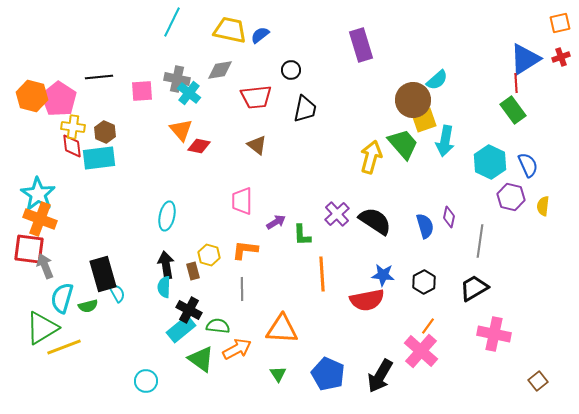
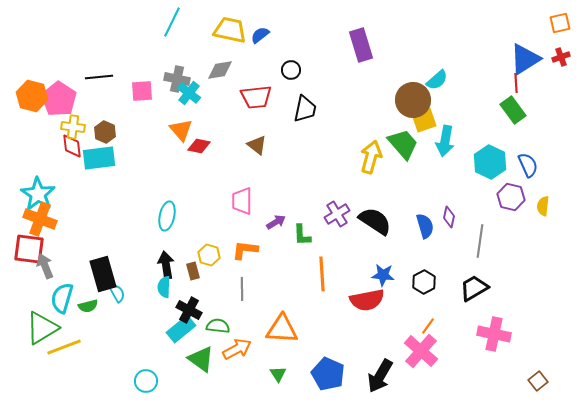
purple cross at (337, 214): rotated 10 degrees clockwise
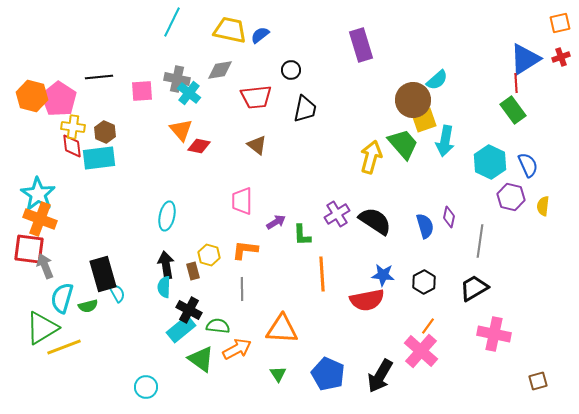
cyan circle at (146, 381): moved 6 px down
brown square at (538, 381): rotated 24 degrees clockwise
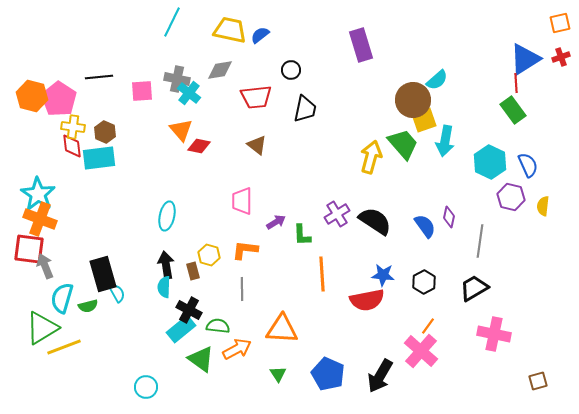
blue semicircle at (425, 226): rotated 20 degrees counterclockwise
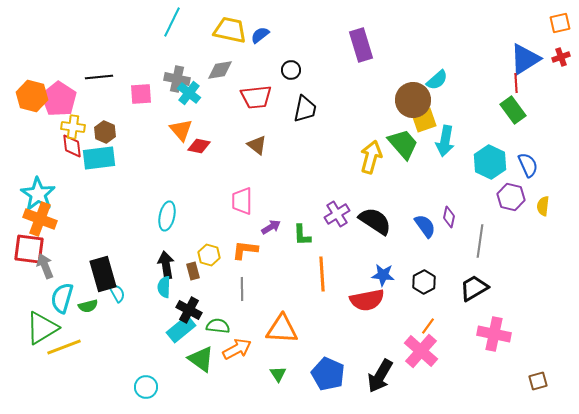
pink square at (142, 91): moved 1 px left, 3 px down
purple arrow at (276, 222): moved 5 px left, 5 px down
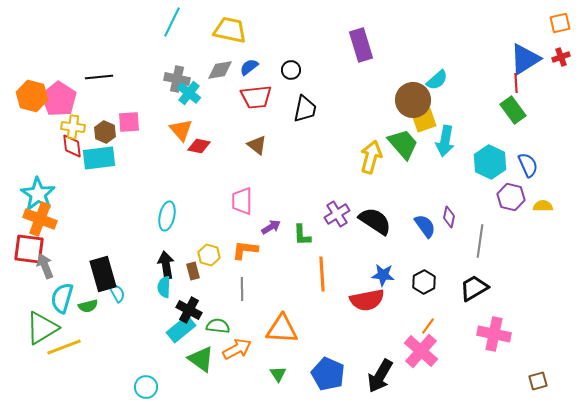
blue semicircle at (260, 35): moved 11 px left, 32 px down
pink square at (141, 94): moved 12 px left, 28 px down
yellow semicircle at (543, 206): rotated 84 degrees clockwise
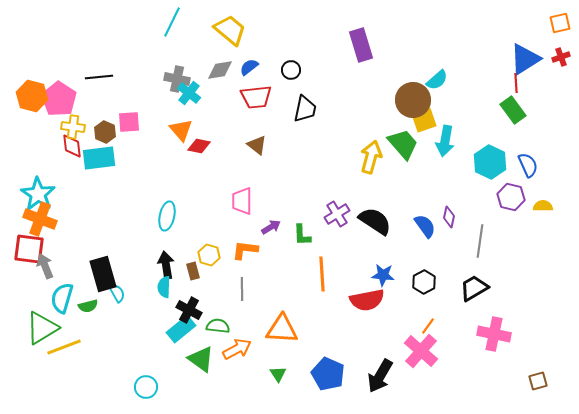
yellow trapezoid at (230, 30): rotated 28 degrees clockwise
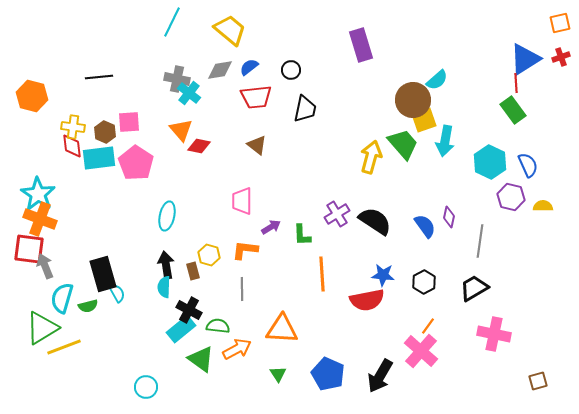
pink pentagon at (59, 99): moved 77 px right, 64 px down
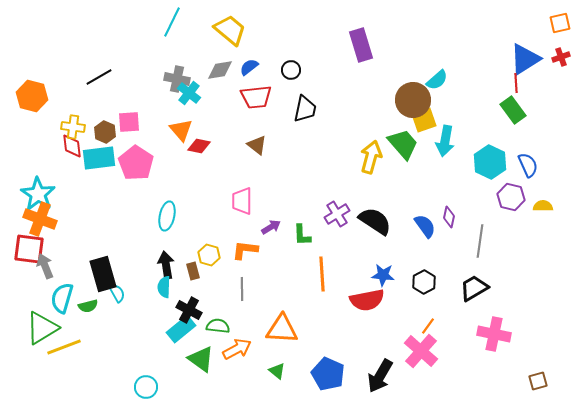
black line at (99, 77): rotated 24 degrees counterclockwise
green triangle at (278, 374): moved 1 px left, 3 px up; rotated 18 degrees counterclockwise
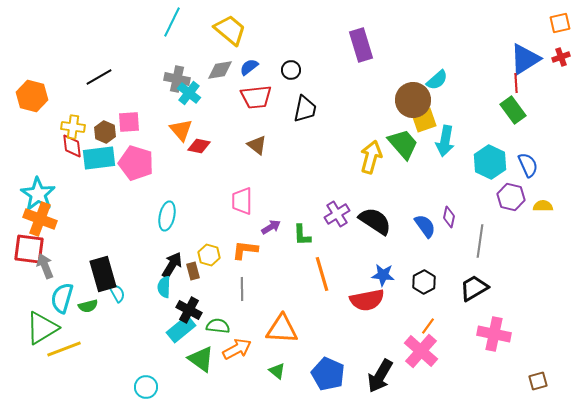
pink pentagon at (136, 163): rotated 16 degrees counterclockwise
black arrow at (166, 265): moved 6 px right; rotated 40 degrees clockwise
orange line at (322, 274): rotated 12 degrees counterclockwise
yellow line at (64, 347): moved 2 px down
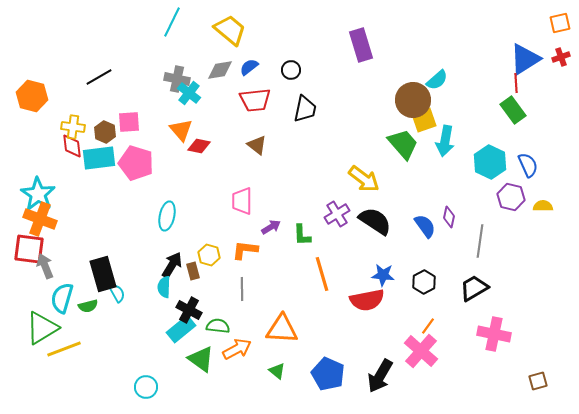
red trapezoid at (256, 97): moved 1 px left, 3 px down
yellow arrow at (371, 157): moved 7 px left, 22 px down; rotated 112 degrees clockwise
